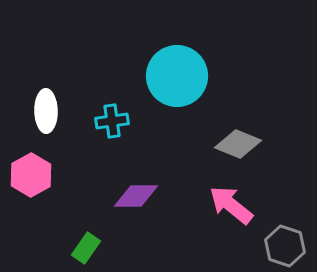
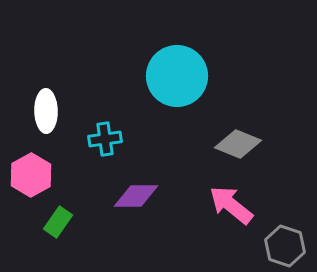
cyan cross: moved 7 px left, 18 px down
green rectangle: moved 28 px left, 26 px up
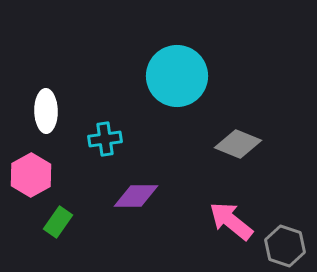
pink arrow: moved 16 px down
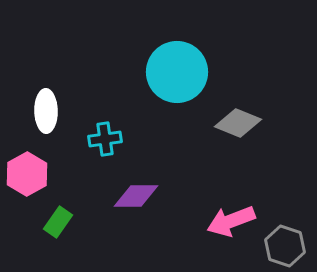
cyan circle: moved 4 px up
gray diamond: moved 21 px up
pink hexagon: moved 4 px left, 1 px up
pink arrow: rotated 60 degrees counterclockwise
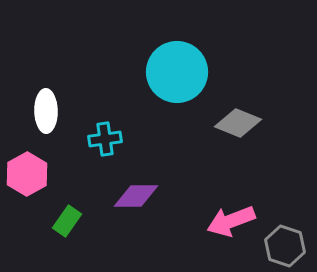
green rectangle: moved 9 px right, 1 px up
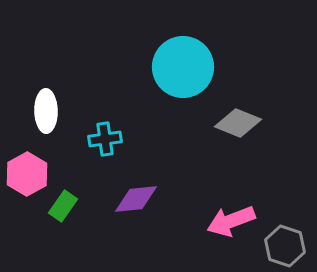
cyan circle: moved 6 px right, 5 px up
purple diamond: moved 3 px down; rotated 6 degrees counterclockwise
green rectangle: moved 4 px left, 15 px up
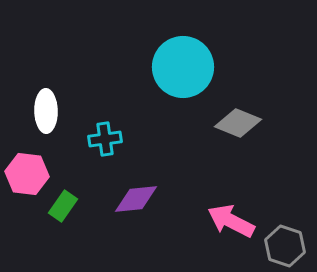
pink hexagon: rotated 24 degrees counterclockwise
pink arrow: rotated 48 degrees clockwise
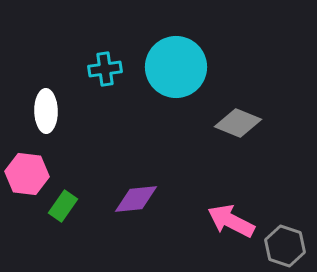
cyan circle: moved 7 px left
cyan cross: moved 70 px up
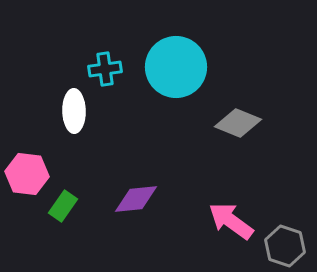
white ellipse: moved 28 px right
pink arrow: rotated 9 degrees clockwise
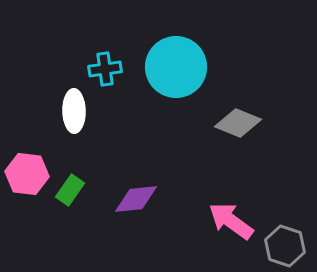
green rectangle: moved 7 px right, 16 px up
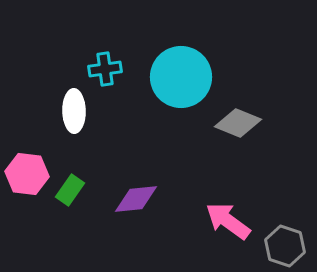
cyan circle: moved 5 px right, 10 px down
pink arrow: moved 3 px left
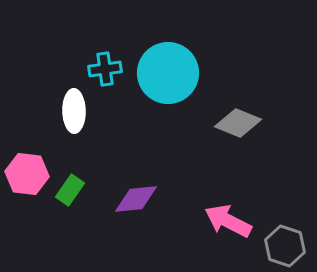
cyan circle: moved 13 px left, 4 px up
pink arrow: rotated 9 degrees counterclockwise
